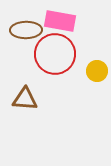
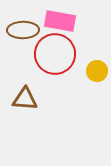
brown ellipse: moved 3 px left
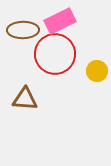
pink rectangle: rotated 36 degrees counterclockwise
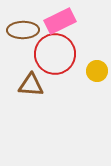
brown triangle: moved 6 px right, 14 px up
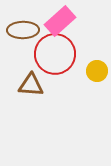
pink rectangle: rotated 16 degrees counterclockwise
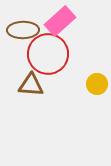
red circle: moved 7 px left
yellow circle: moved 13 px down
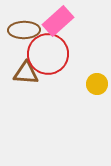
pink rectangle: moved 2 px left
brown ellipse: moved 1 px right
brown triangle: moved 5 px left, 12 px up
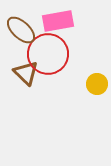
pink rectangle: rotated 32 degrees clockwise
brown ellipse: moved 3 px left; rotated 44 degrees clockwise
brown triangle: rotated 40 degrees clockwise
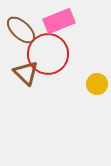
pink rectangle: moved 1 px right; rotated 12 degrees counterclockwise
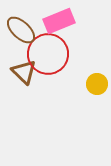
brown triangle: moved 2 px left, 1 px up
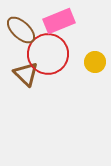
brown triangle: moved 2 px right, 2 px down
yellow circle: moved 2 px left, 22 px up
